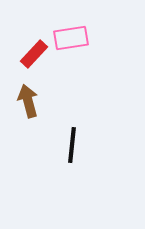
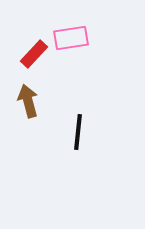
black line: moved 6 px right, 13 px up
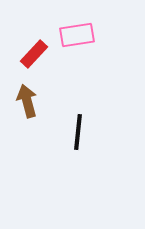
pink rectangle: moved 6 px right, 3 px up
brown arrow: moved 1 px left
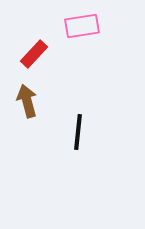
pink rectangle: moved 5 px right, 9 px up
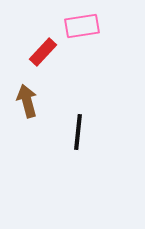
red rectangle: moved 9 px right, 2 px up
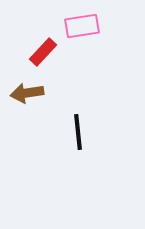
brown arrow: moved 8 px up; rotated 84 degrees counterclockwise
black line: rotated 12 degrees counterclockwise
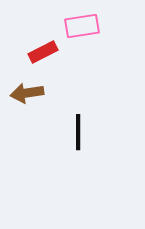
red rectangle: rotated 20 degrees clockwise
black line: rotated 6 degrees clockwise
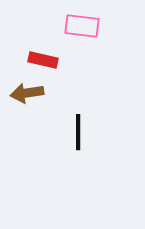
pink rectangle: rotated 16 degrees clockwise
red rectangle: moved 8 px down; rotated 40 degrees clockwise
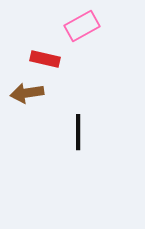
pink rectangle: rotated 36 degrees counterclockwise
red rectangle: moved 2 px right, 1 px up
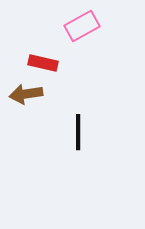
red rectangle: moved 2 px left, 4 px down
brown arrow: moved 1 px left, 1 px down
